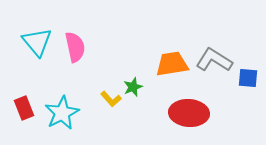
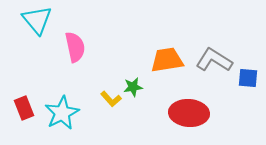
cyan triangle: moved 22 px up
orange trapezoid: moved 5 px left, 4 px up
green star: rotated 12 degrees clockwise
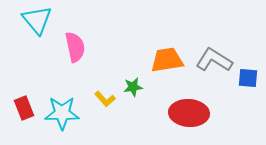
yellow L-shape: moved 6 px left
cyan star: rotated 28 degrees clockwise
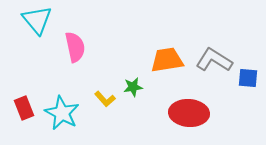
cyan star: rotated 28 degrees clockwise
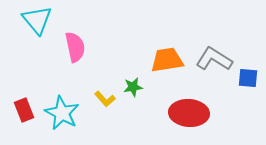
gray L-shape: moved 1 px up
red rectangle: moved 2 px down
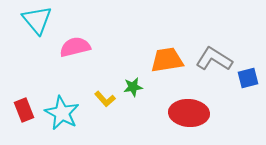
pink semicircle: rotated 92 degrees counterclockwise
blue square: rotated 20 degrees counterclockwise
